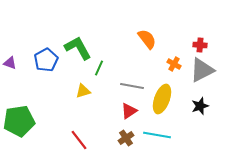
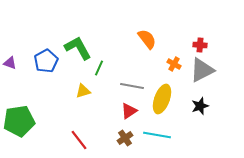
blue pentagon: moved 1 px down
brown cross: moved 1 px left
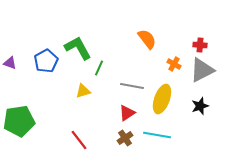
red triangle: moved 2 px left, 2 px down
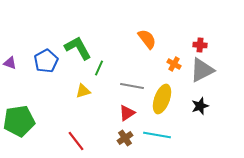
red line: moved 3 px left, 1 px down
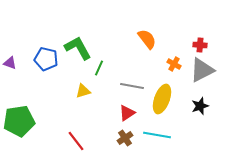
blue pentagon: moved 2 px up; rotated 30 degrees counterclockwise
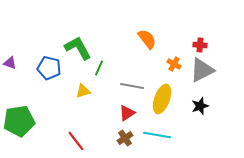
blue pentagon: moved 3 px right, 9 px down
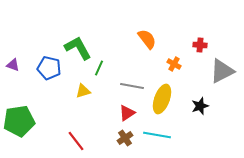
purple triangle: moved 3 px right, 2 px down
gray triangle: moved 20 px right, 1 px down
